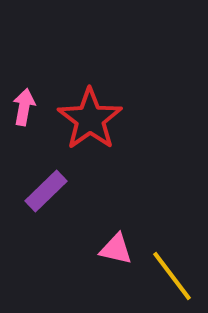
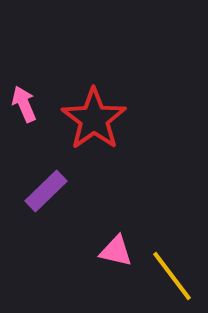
pink arrow: moved 3 px up; rotated 33 degrees counterclockwise
red star: moved 4 px right
pink triangle: moved 2 px down
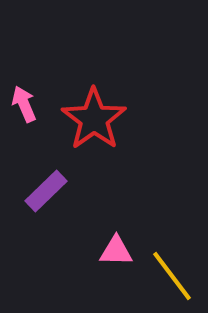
pink triangle: rotated 12 degrees counterclockwise
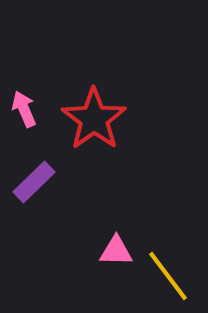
pink arrow: moved 5 px down
purple rectangle: moved 12 px left, 9 px up
yellow line: moved 4 px left
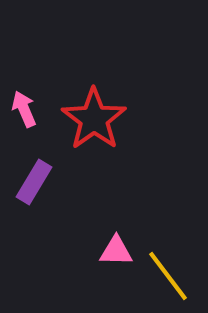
purple rectangle: rotated 15 degrees counterclockwise
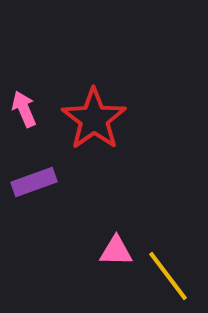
purple rectangle: rotated 39 degrees clockwise
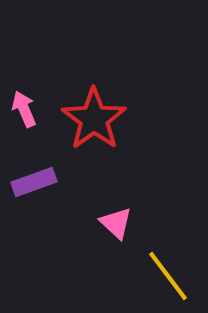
pink triangle: moved 28 px up; rotated 42 degrees clockwise
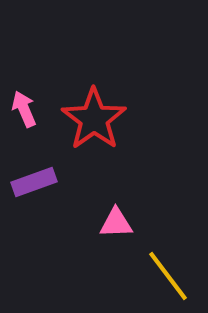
pink triangle: rotated 45 degrees counterclockwise
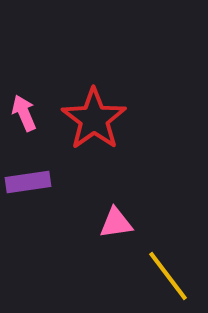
pink arrow: moved 4 px down
purple rectangle: moved 6 px left; rotated 12 degrees clockwise
pink triangle: rotated 6 degrees counterclockwise
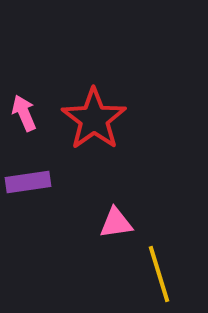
yellow line: moved 9 px left, 2 px up; rotated 20 degrees clockwise
